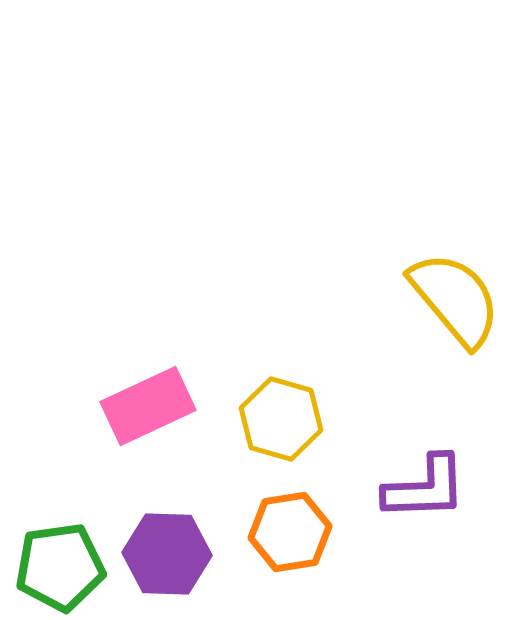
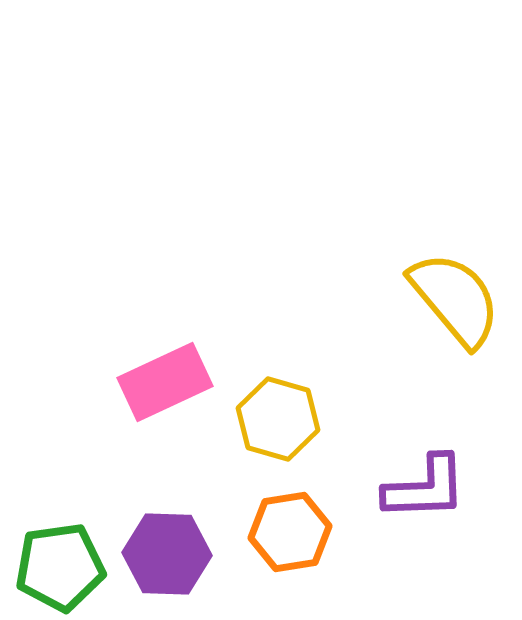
pink rectangle: moved 17 px right, 24 px up
yellow hexagon: moved 3 px left
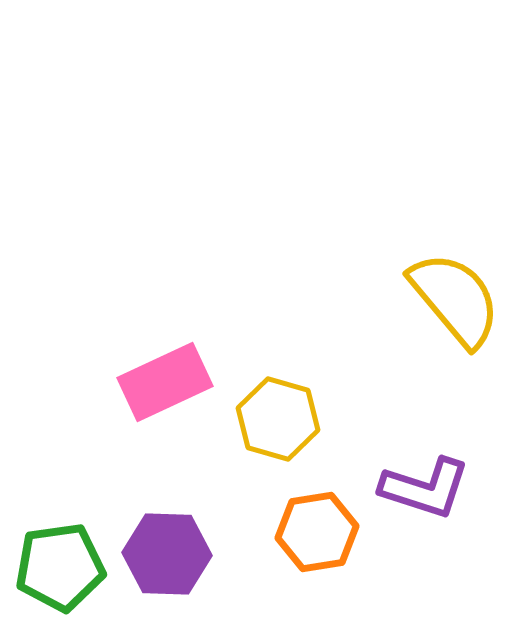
purple L-shape: rotated 20 degrees clockwise
orange hexagon: moved 27 px right
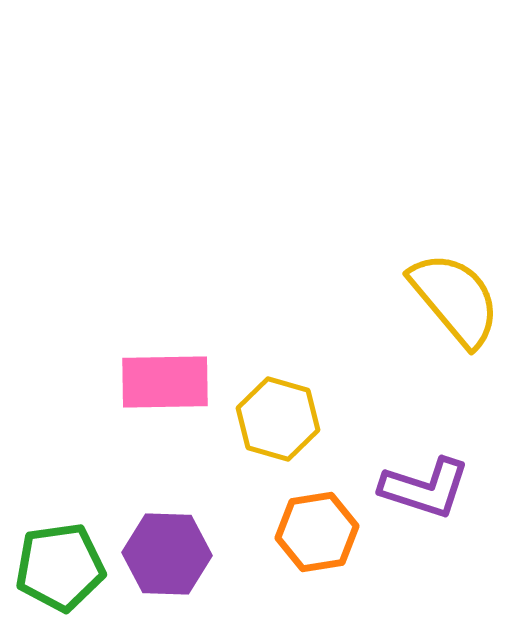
pink rectangle: rotated 24 degrees clockwise
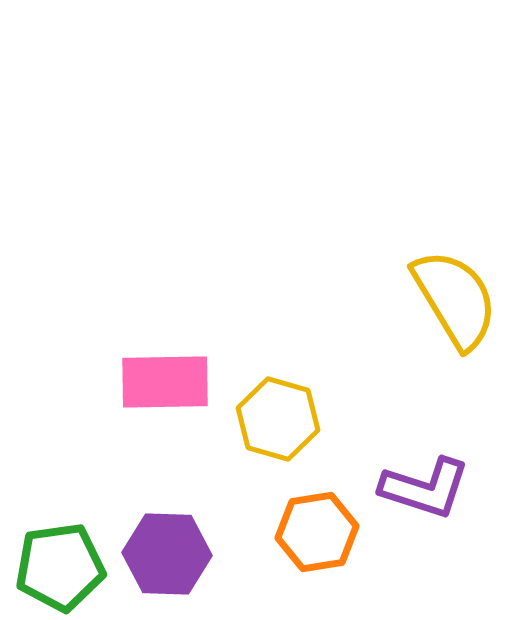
yellow semicircle: rotated 9 degrees clockwise
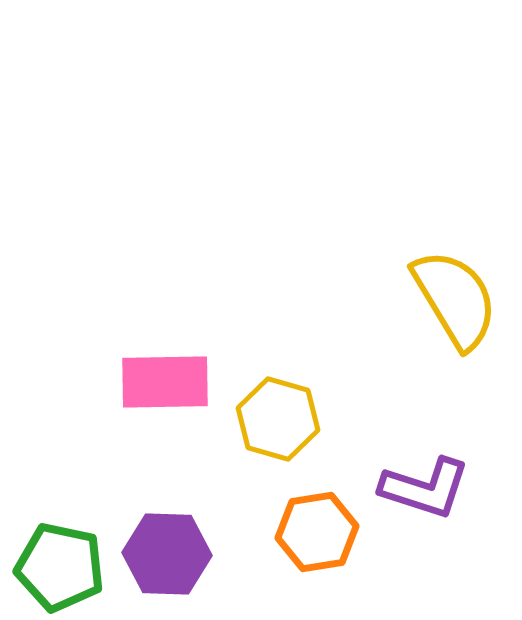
green pentagon: rotated 20 degrees clockwise
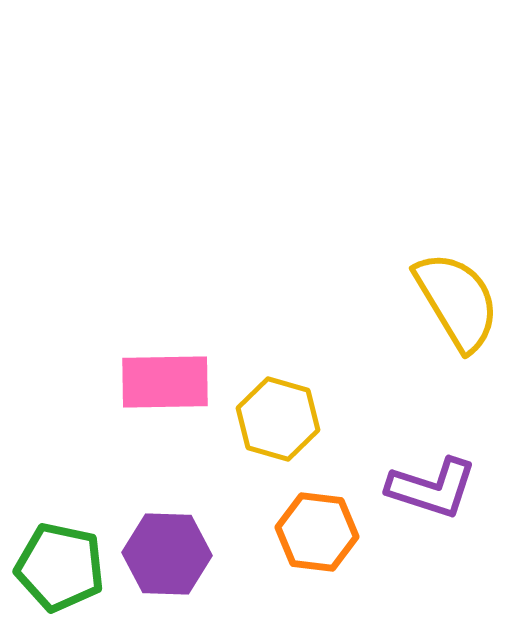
yellow semicircle: moved 2 px right, 2 px down
purple L-shape: moved 7 px right
orange hexagon: rotated 16 degrees clockwise
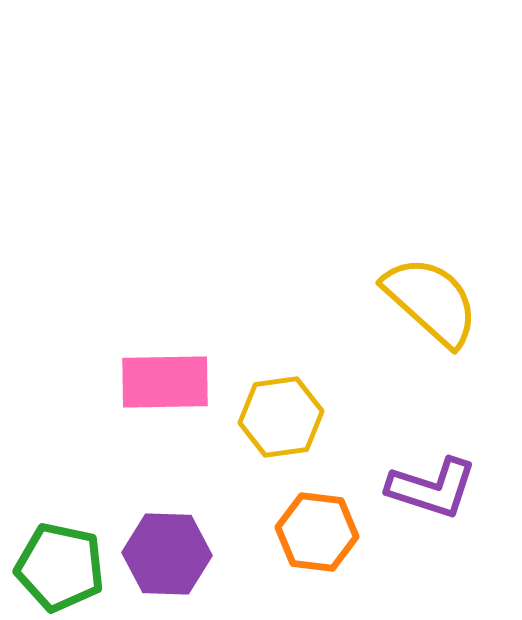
yellow semicircle: moved 26 px left; rotated 17 degrees counterclockwise
yellow hexagon: moved 3 px right, 2 px up; rotated 24 degrees counterclockwise
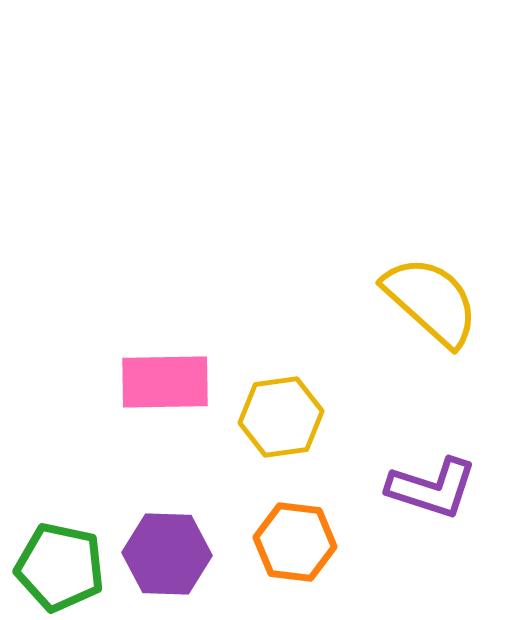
orange hexagon: moved 22 px left, 10 px down
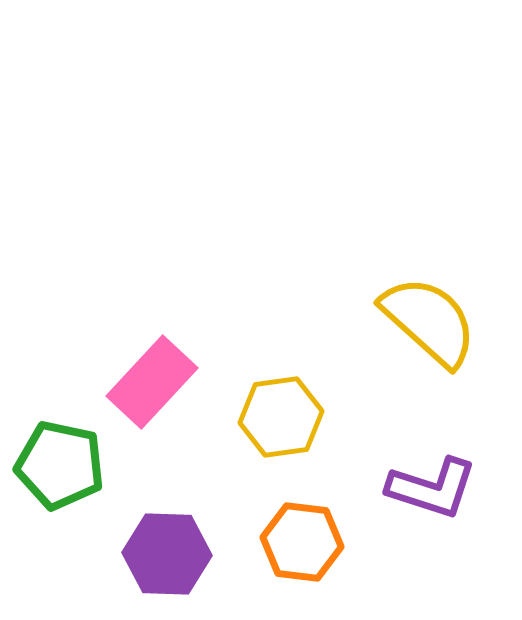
yellow semicircle: moved 2 px left, 20 px down
pink rectangle: moved 13 px left; rotated 46 degrees counterclockwise
orange hexagon: moved 7 px right
green pentagon: moved 102 px up
